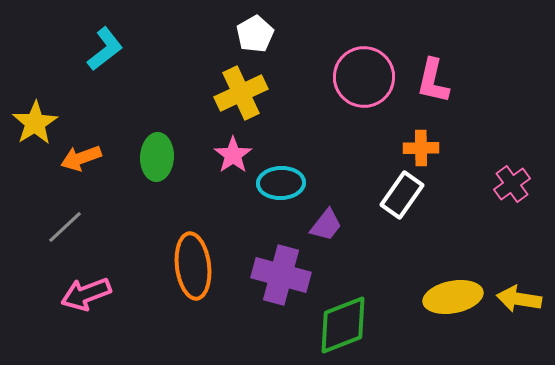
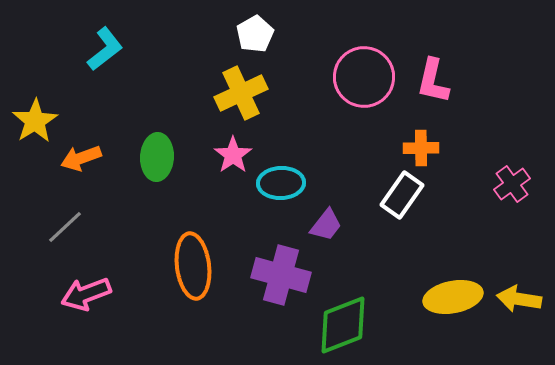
yellow star: moved 2 px up
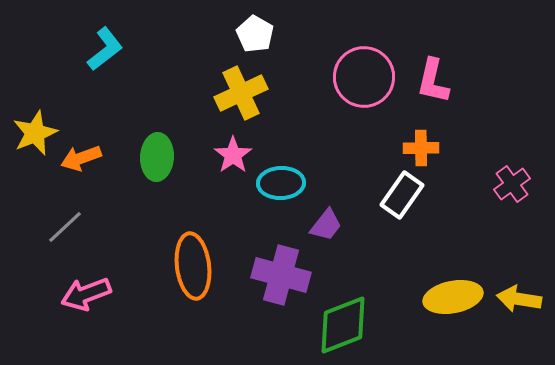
white pentagon: rotated 12 degrees counterclockwise
yellow star: moved 12 px down; rotated 9 degrees clockwise
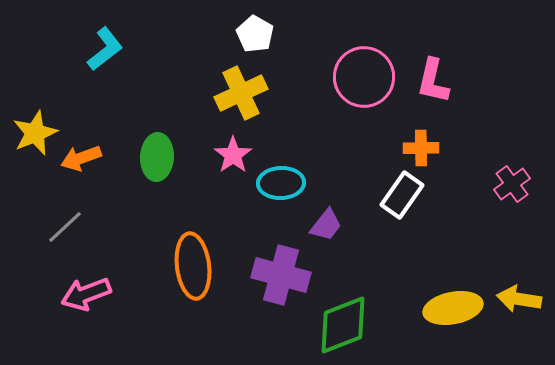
yellow ellipse: moved 11 px down
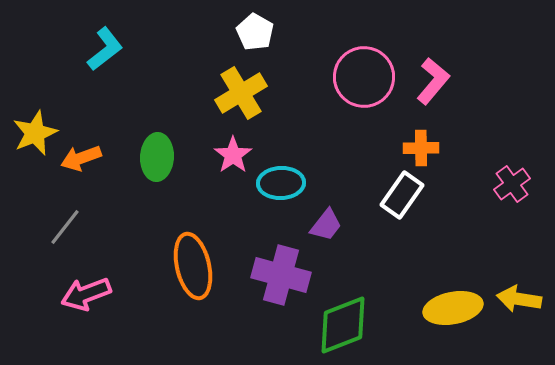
white pentagon: moved 2 px up
pink L-shape: rotated 153 degrees counterclockwise
yellow cross: rotated 6 degrees counterclockwise
gray line: rotated 9 degrees counterclockwise
orange ellipse: rotated 6 degrees counterclockwise
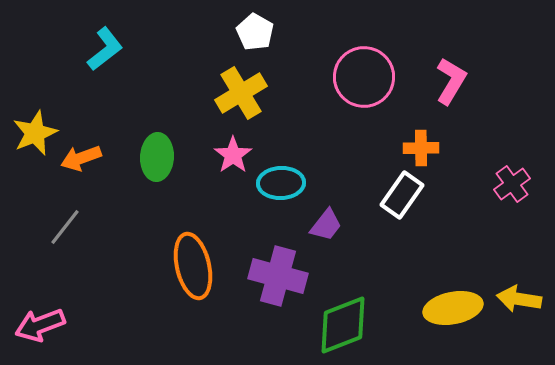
pink L-shape: moved 18 px right; rotated 9 degrees counterclockwise
purple cross: moved 3 px left, 1 px down
pink arrow: moved 46 px left, 31 px down
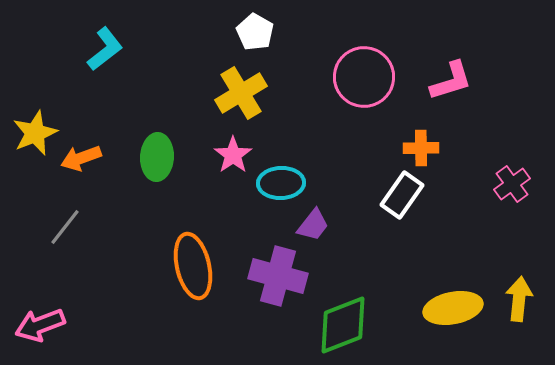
pink L-shape: rotated 42 degrees clockwise
purple trapezoid: moved 13 px left
yellow arrow: rotated 87 degrees clockwise
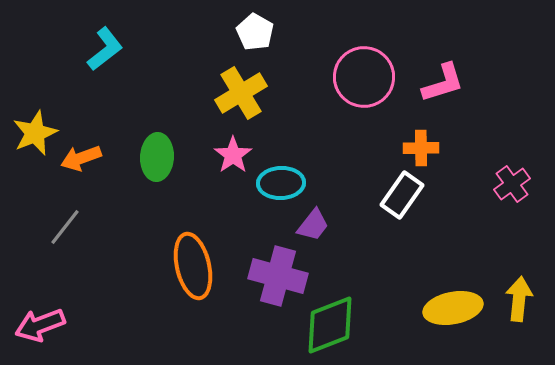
pink L-shape: moved 8 px left, 2 px down
green diamond: moved 13 px left
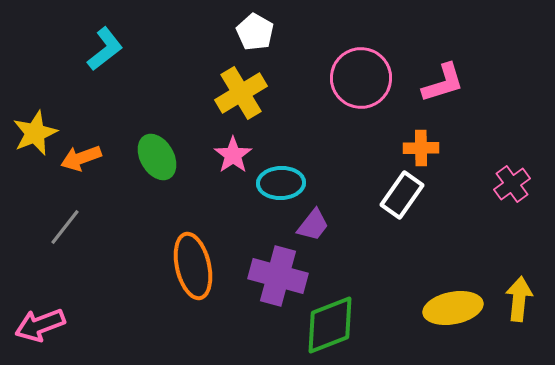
pink circle: moved 3 px left, 1 px down
green ellipse: rotated 33 degrees counterclockwise
